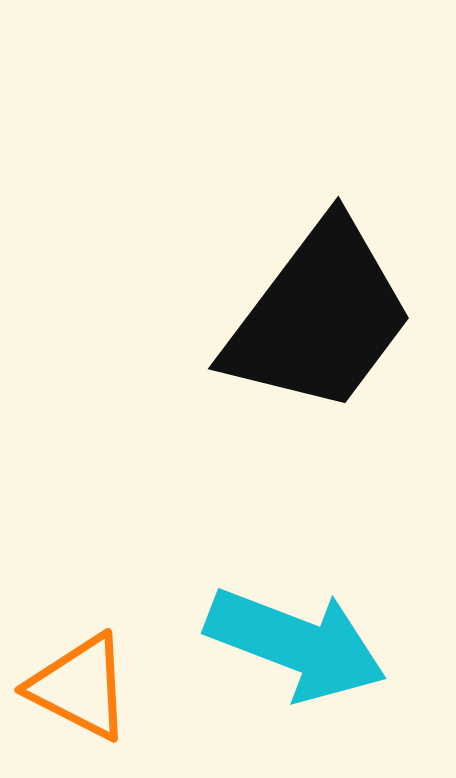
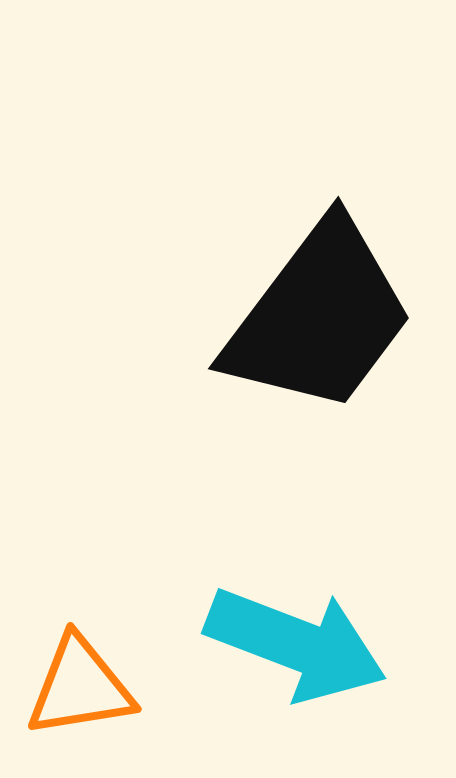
orange triangle: rotated 36 degrees counterclockwise
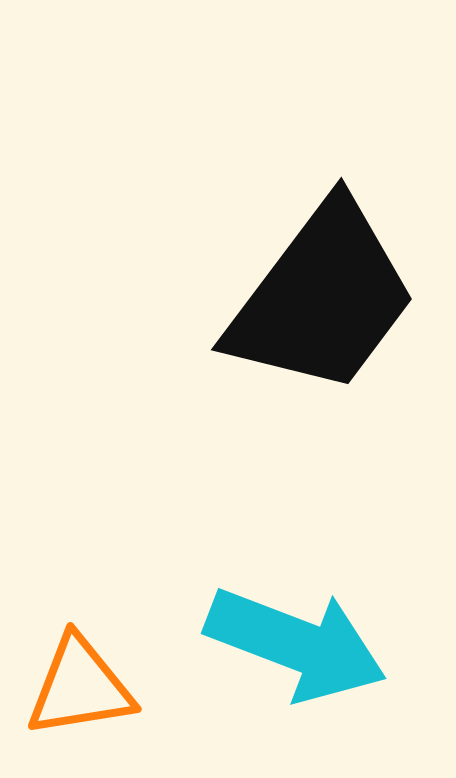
black trapezoid: moved 3 px right, 19 px up
